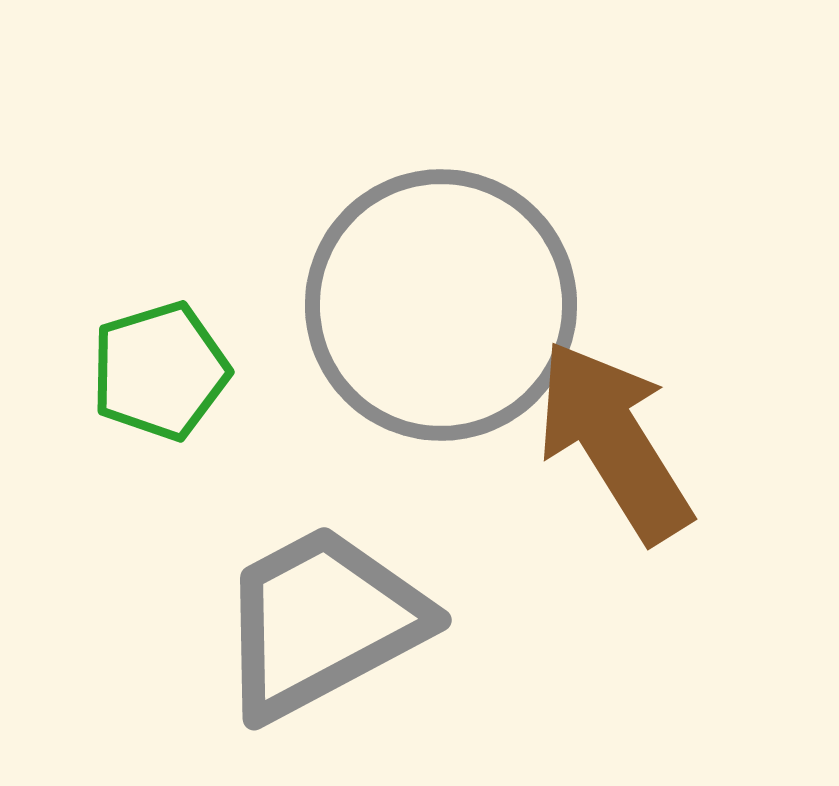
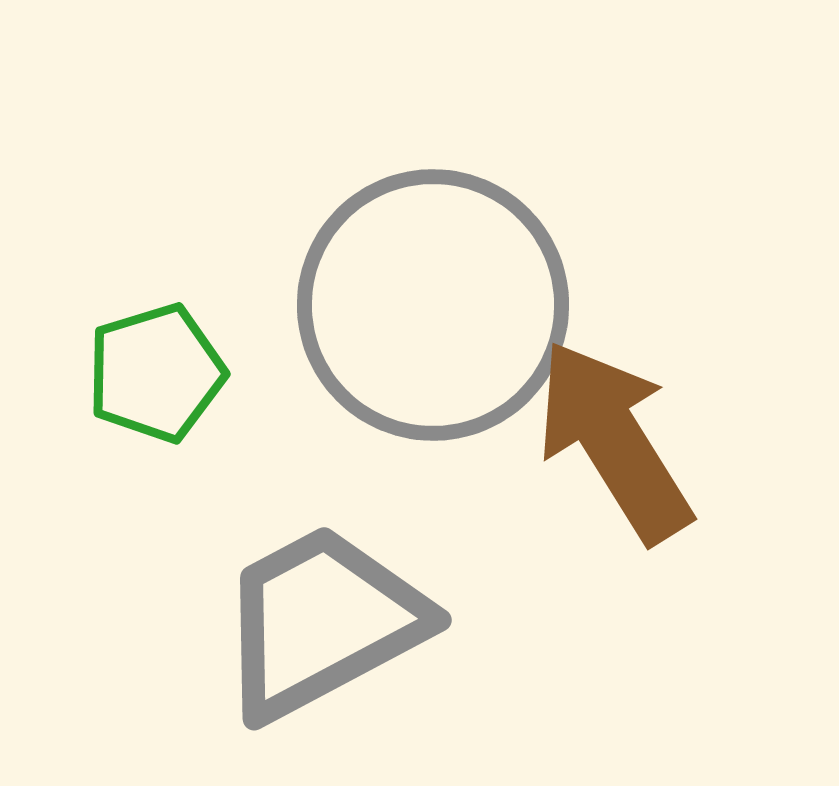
gray circle: moved 8 px left
green pentagon: moved 4 px left, 2 px down
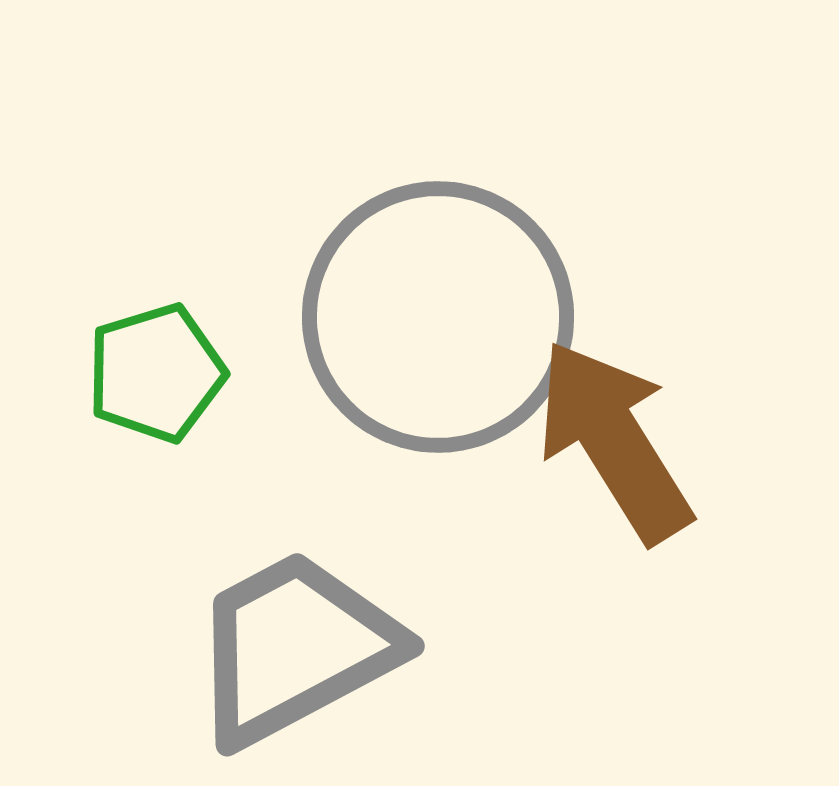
gray circle: moved 5 px right, 12 px down
gray trapezoid: moved 27 px left, 26 px down
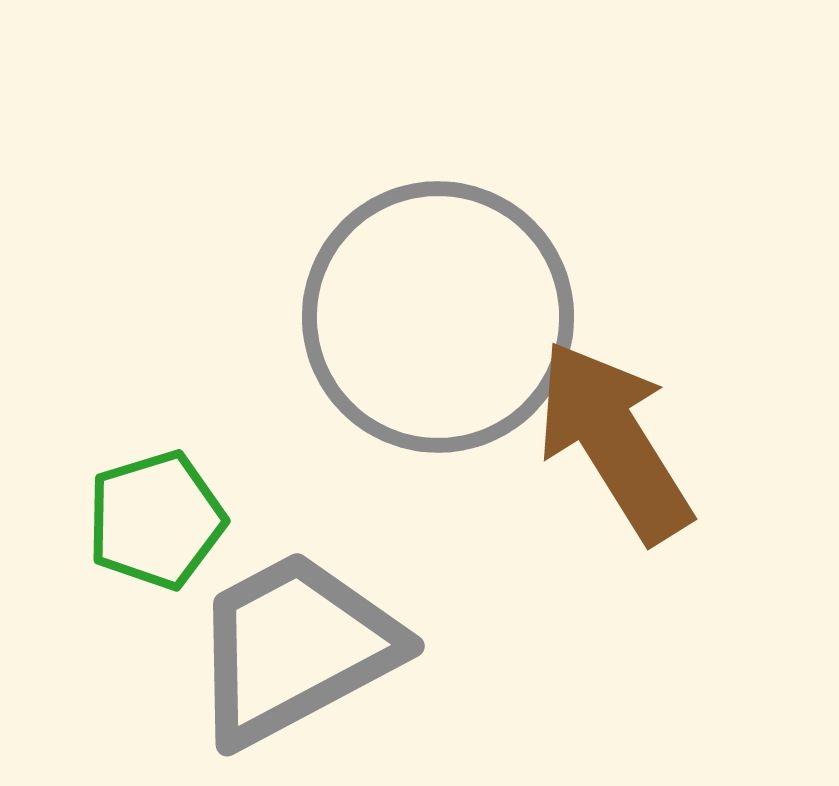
green pentagon: moved 147 px down
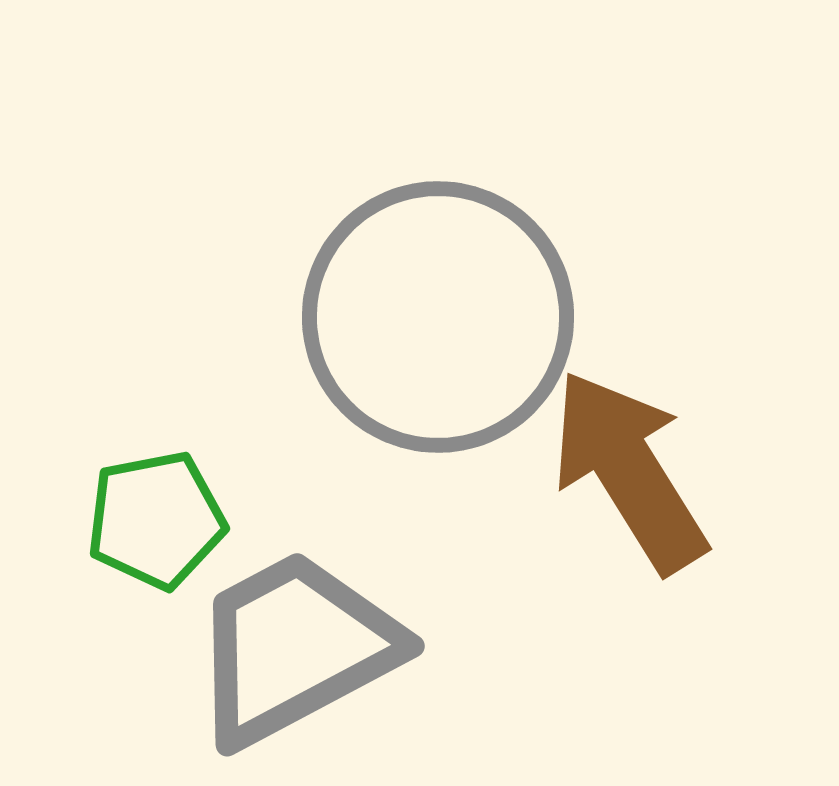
brown arrow: moved 15 px right, 30 px down
green pentagon: rotated 6 degrees clockwise
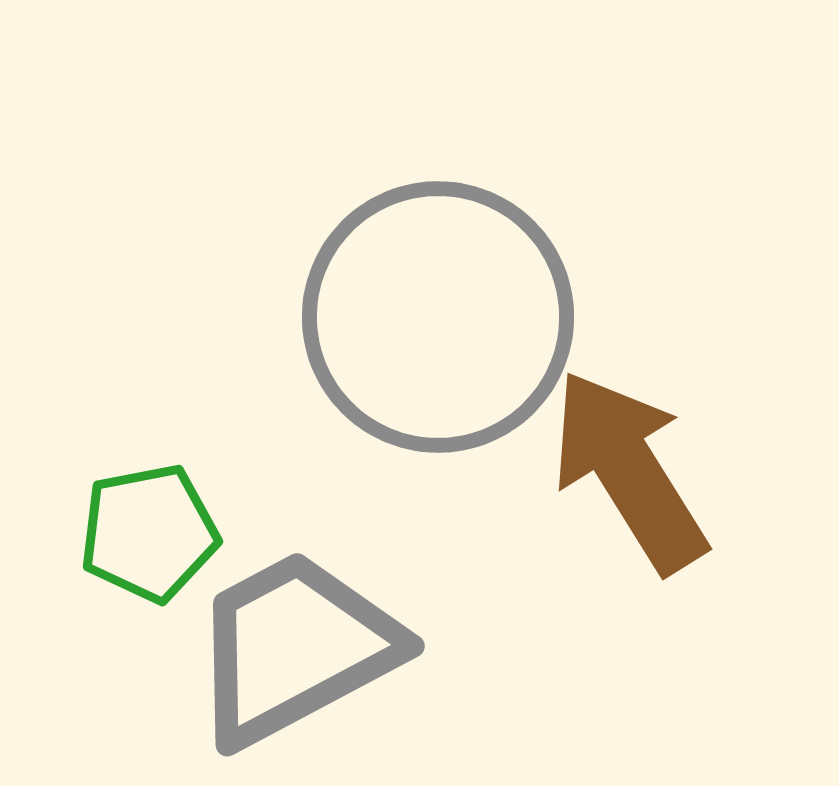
green pentagon: moved 7 px left, 13 px down
